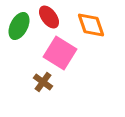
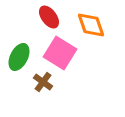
green ellipse: moved 31 px down
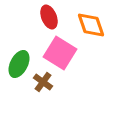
red ellipse: rotated 15 degrees clockwise
green ellipse: moved 7 px down
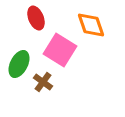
red ellipse: moved 13 px left, 1 px down
pink square: moved 3 px up
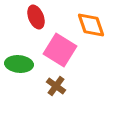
red ellipse: moved 1 px up
green ellipse: rotated 68 degrees clockwise
brown cross: moved 13 px right, 4 px down
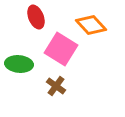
orange diamond: rotated 24 degrees counterclockwise
pink square: moved 1 px right, 1 px up
